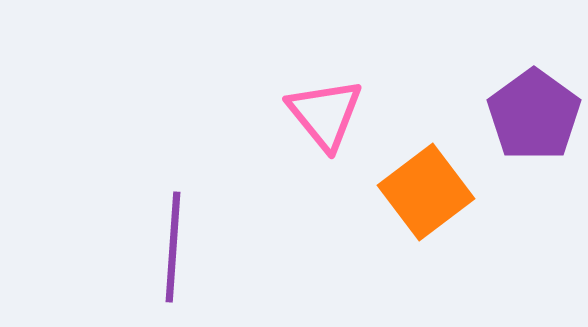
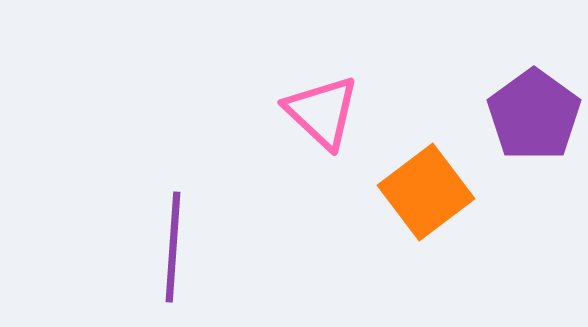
pink triangle: moved 3 px left, 2 px up; rotated 8 degrees counterclockwise
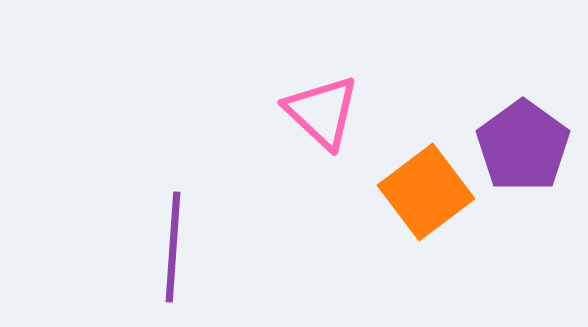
purple pentagon: moved 11 px left, 31 px down
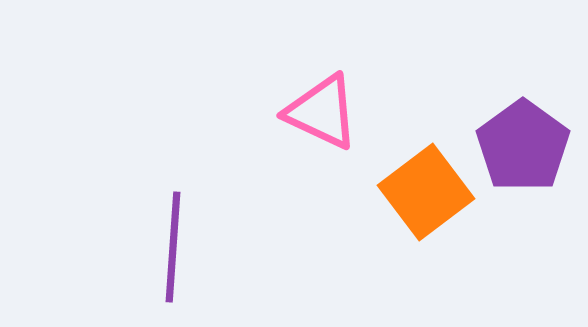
pink triangle: rotated 18 degrees counterclockwise
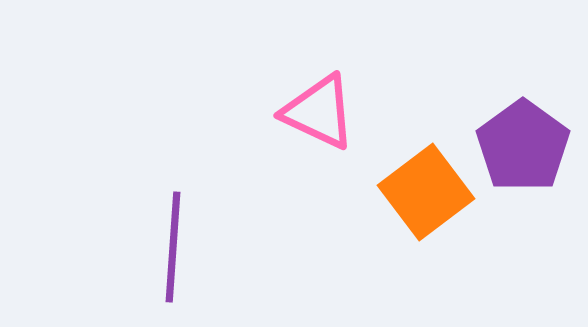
pink triangle: moved 3 px left
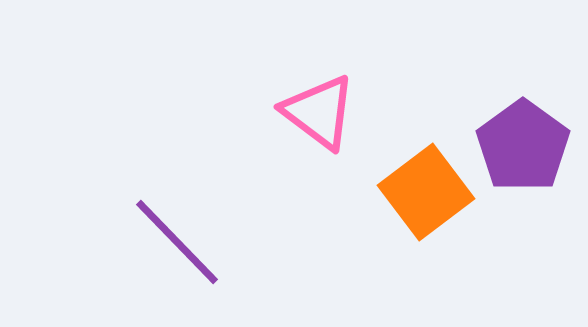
pink triangle: rotated 12 degrees clockwise
purple line: moved 4 px right, 5 px up; rotated 48 degrees counterclockwise
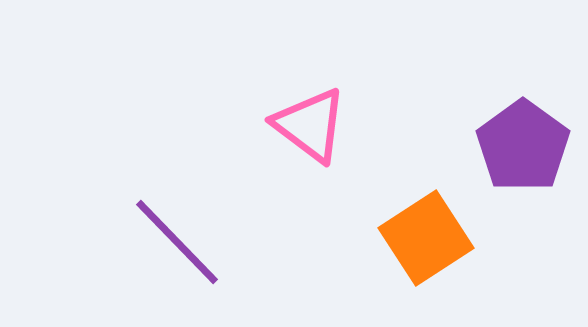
pink triangle: moved 9 px left, 13 px down
orange square: moved 46 px down; rotated 4 degrees clockwise
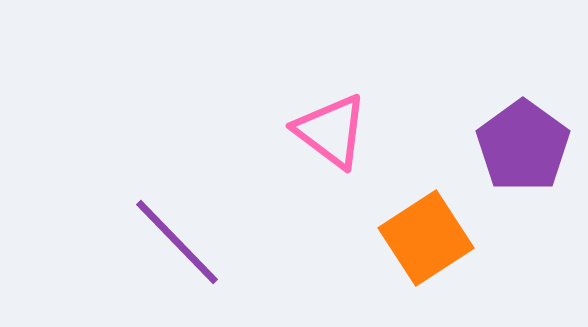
pink triangle: moved 21 px right, 6 px down
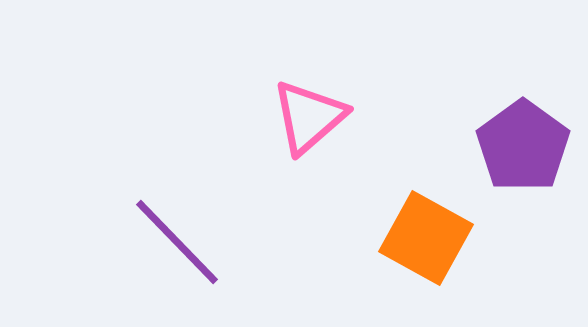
pink triangle: moved 22 px left, 14 px up; rotated 42 degrees clockwise
orange square: rotated 28 degrees counterclockwise
